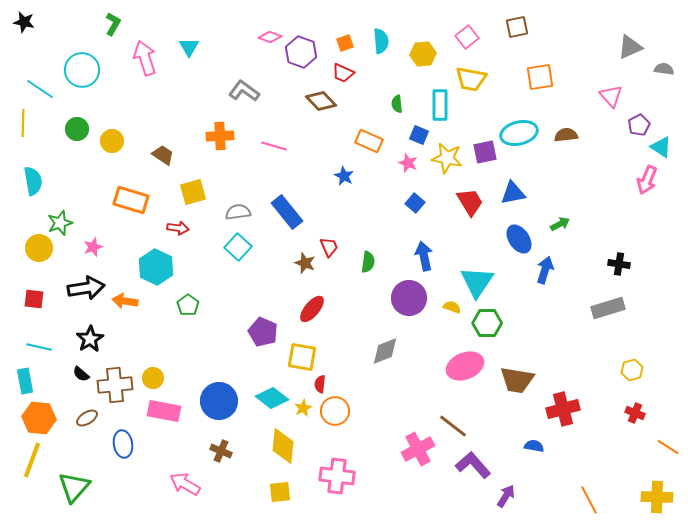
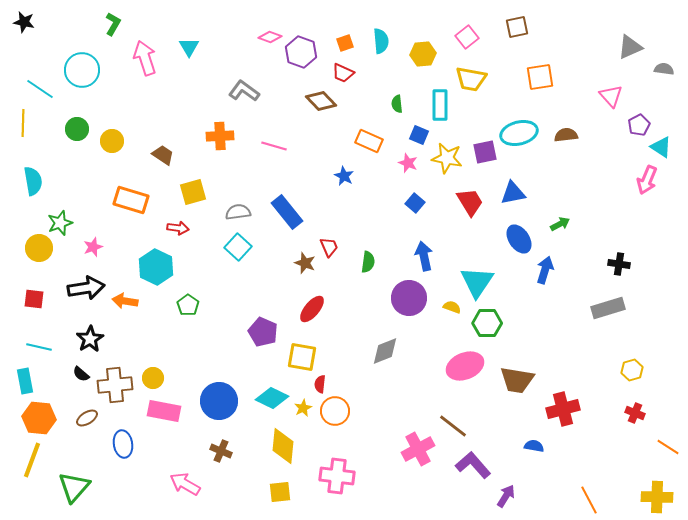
cyan diamond at (272, 398): rotated 12 degrees counterclockwise
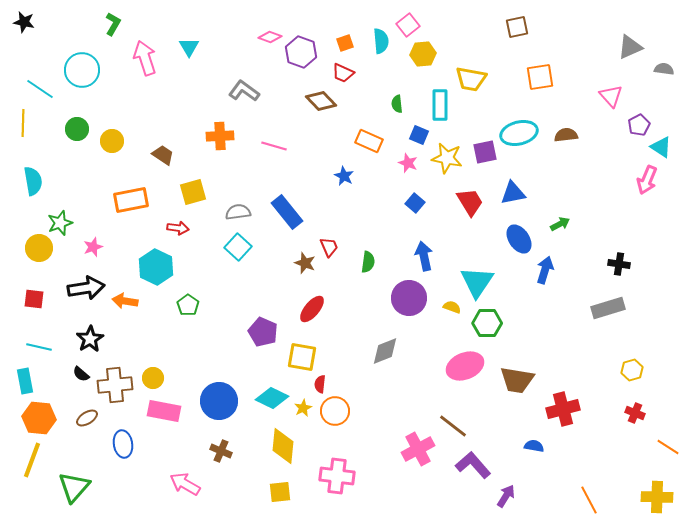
pink square at (467, 37): moved 59 px left, 12 px up
orange rectangle at (131, 200): rotated 28 degrees counterclockwise
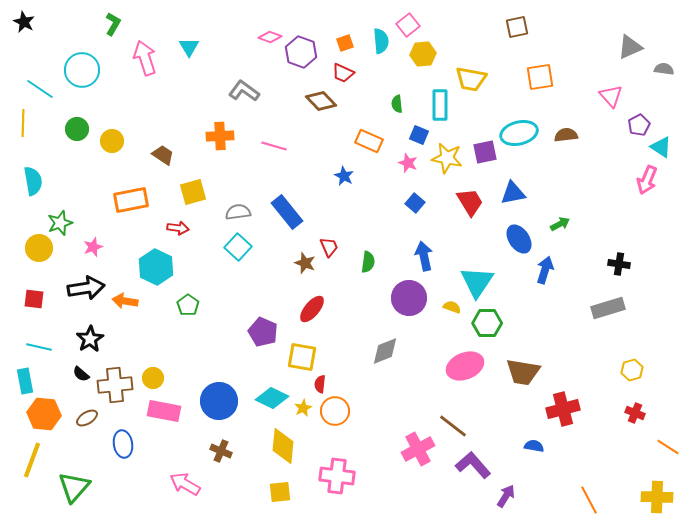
black star at (24, 22): rotated 15 degrees clockwise
brown trapezoid at (517, 380): moved 6 px right, 8 px up
orange hexagon at (39, 418): moved 5 px right, 4 px up
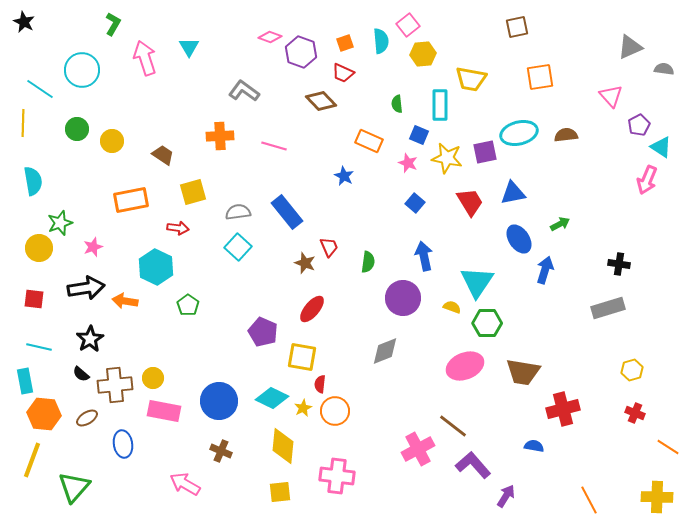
purple circle at (409, 298): moved 6 px left
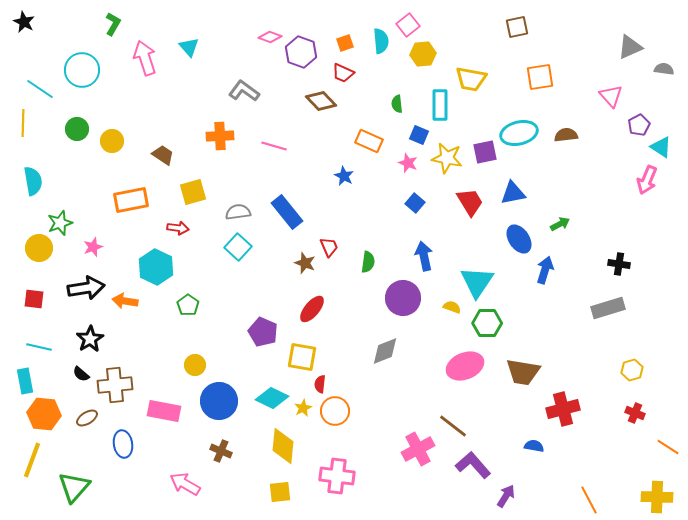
cyan triangle at (189, 47): rotated 10 degrees counterclockwise
yellow circle at (153, 378): moved 42 px right, 13 px up
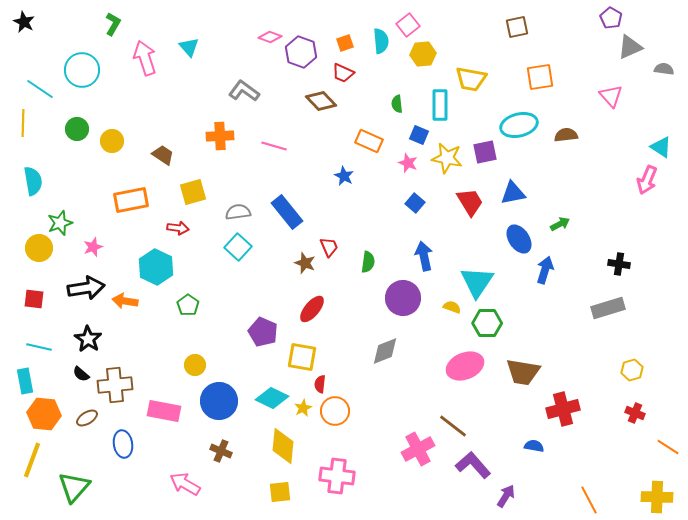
purple pentagon at (639, 125): moved 28 px left, 107 px up; rotated 15 degrees counterclockwise
cyan ellipse at (519, 133): moved 8 px up
black star at (90, 339): moved 2 px left; rotated 8 degrees counterclockwise
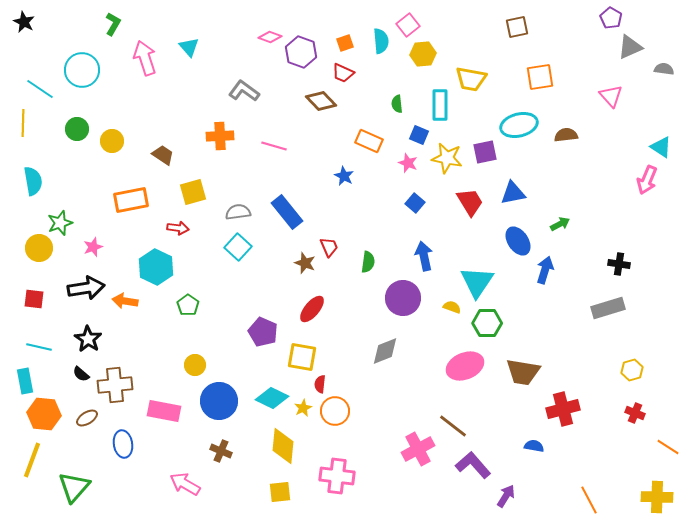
blue ellipse at (519, 239): moved 1 px left, 2 px down
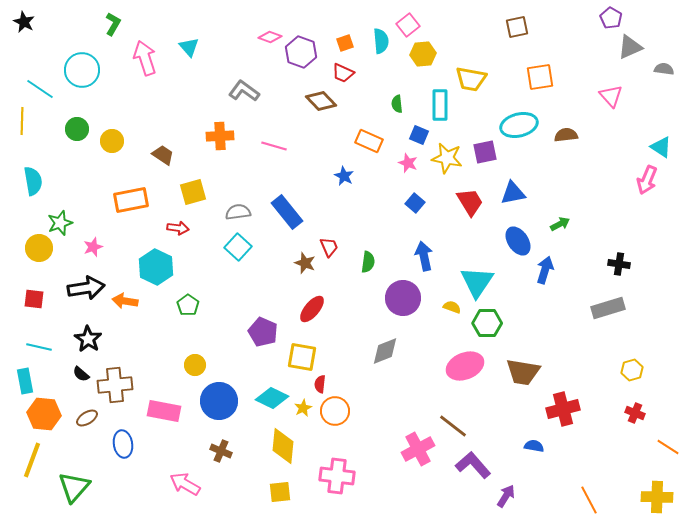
yellow line at (23, 123): moved 1 px left, 2 px up
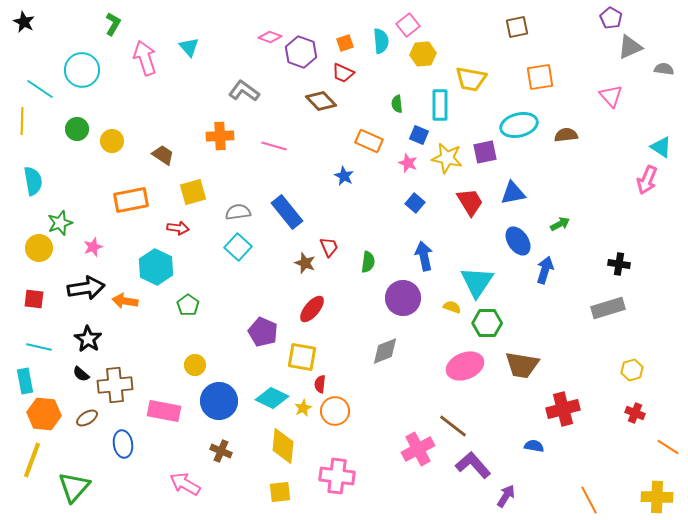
brown trapezoid at (523, 372): moved 1 px left, 7 px up
